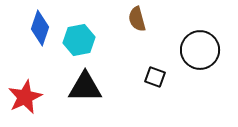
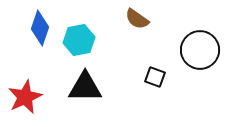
brown semicircle: rotated 40 degrees counterclockwise
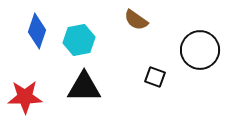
brown semicircle: moved 1 px left, 1 px down
blue diamond: moved 3 px left, 3 px down
black triangle: moved 1 px left
red star: rotated 24 degrees clockwise
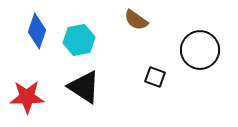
black triangle: rotated 33 degrees clockwise
red star: moved 2 px right
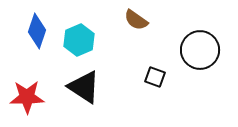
cyan hexagon: rotated 12 degrees counterclockwise
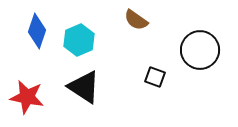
red star: rotated 12 degrees clockwise
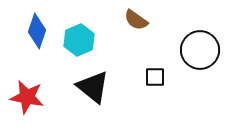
black square: rotated 20 degrees counterclockwise
black triangle: moved 9 px right; rotated 6 degrees clockwise
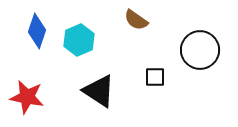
black triangle: moved 6 px right, 4 px down; rotated 6 degrees counterclockwise
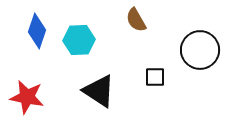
brown semicircle: rotated 25 degrees clockwise
cyan hexagon: rotated 20 degrees clockwise
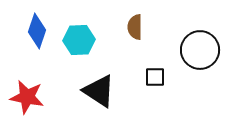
brown semicircle: moved 1 px left, 7 px down; rotated 30 degrees clockwise
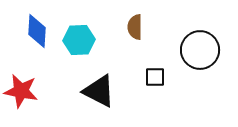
blue diamond: rotated 16 degrees counterclockwise
black triangle: rotated 6 degrees counterclockwise
red star: moved 6 px left, 6 px up
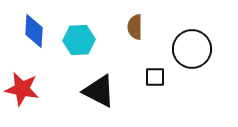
blue diamond: moved 3 px left
black circle: moved 8 px left, 1 px up
red star: moved 1 px right, 2 px up
